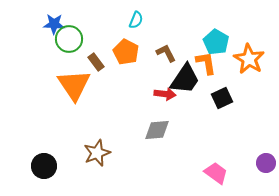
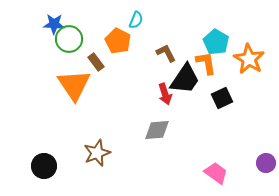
orange pentagon: moved 8 px left, 11 px up
red arrow: rotated 65 degrees clockwise
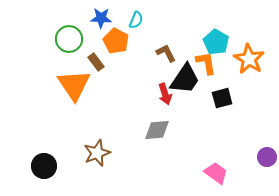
blue star: moved 47 px right, 6 px up
orange pentagon: moved 2 px left
black square: rotated 10 degrees clockwise
purple circle: moved 1 px right, 6 px up
